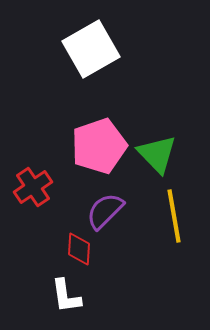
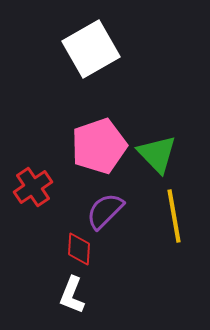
white L-shape: moved 6 px right, 1 px up; rotated 30 degrees clockwise
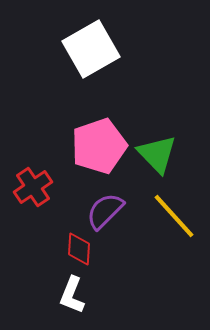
yellow line: rotated 32 degrees counterclockwise
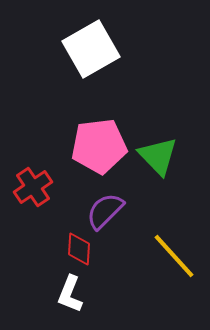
pink pentagon: rotated 12 degrees clockwise
green triangle: moved 1 px right, 2 px down
yellow line: moved 40 px down
white L-shape: moved 2 px left, 1 px up
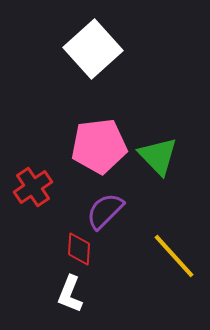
white square: moved 2 px right; rotated 12 degrees counterclockwise
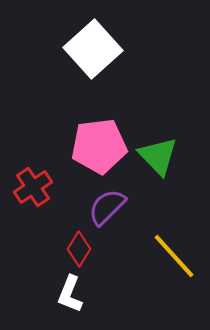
purple semicircle: moved 2 px right, 4 px up
red diamond: rotated 28 degrees clockwise
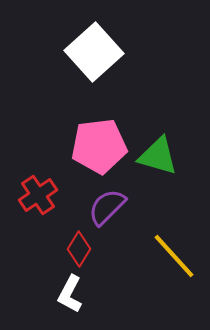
white square: moved 1 px right, 3 px down
green triangle: rotated 30 degrees counterclockwise
red cross: moved 5 px right, 8 px down
white L-shape: rotated 6 degrees clockwise
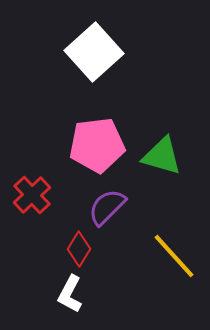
pink pentagon: moved 2 px left, 1 px up
green triangle: moved 4 px right
red cross: moved 6 px left; rotated 9 degrees counterclockwise
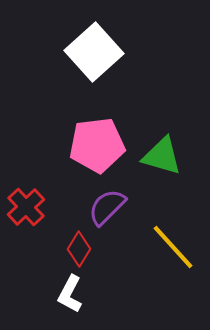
red cross: moved 6 px left, 12 px down
yellow line: moved 1 px left, 9 px up
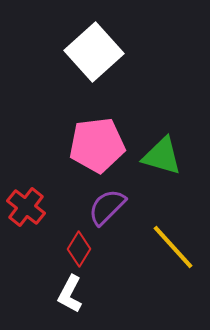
red cross: rotated 9 degrees counterclockwise
